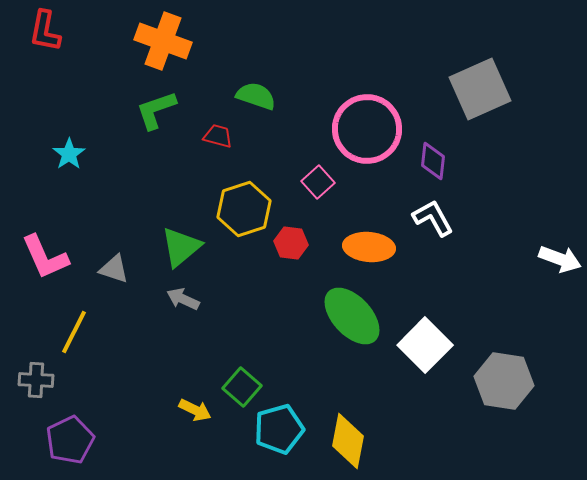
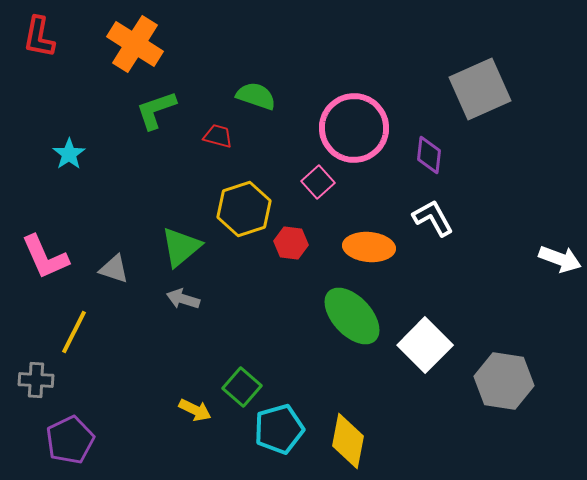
red L-shape: moved 6 px left, 6 px down
orange cross: moved 28 px left, 3 px down; rotated 12 degrees clockwise
pink circle: moved 13 px left, 1 px up
purple diamond: moved 4 px left, 6 px up
gray arrow: rotated 8 degrees counterclockwise
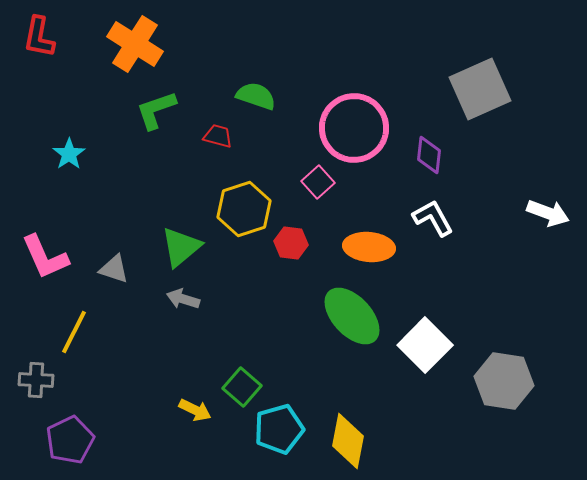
white arrow: moved 12 px left, 46 px up
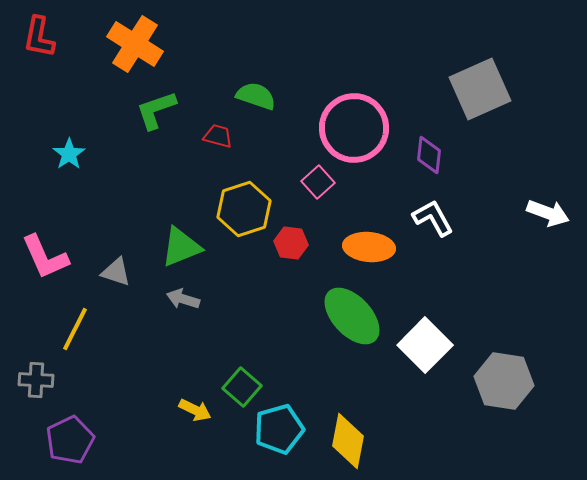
green triangle: rotated 18 degrees clockwise
gray triangle: moved 2 px right, 3 px down
yellow line: moved 1 px right, 3 px up
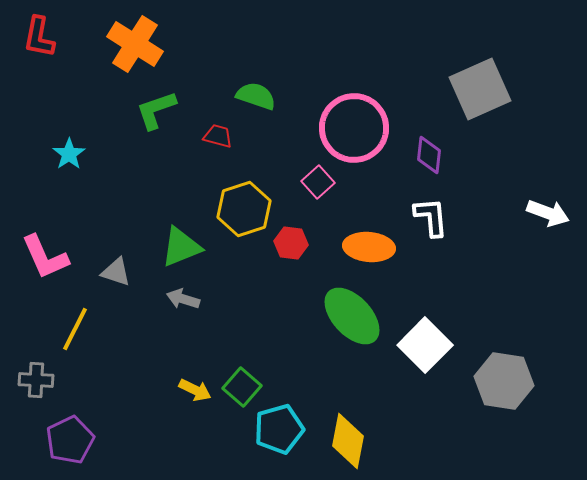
white L-shape: moved 2 px left, 1 px up; rotated 24 degrees clockwise
yellow arrow: moved 20 px up
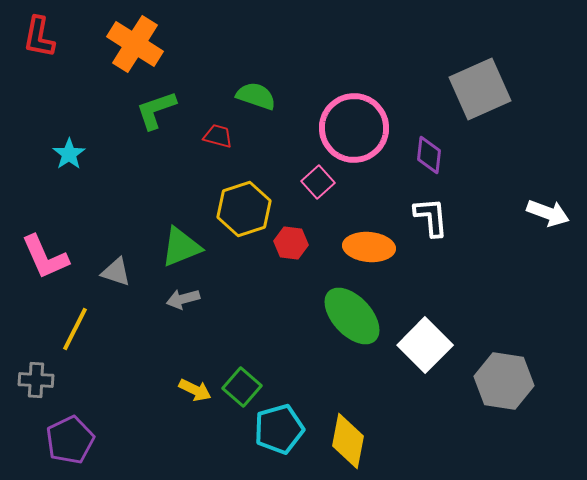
gray arrow: rotated 32 degrees counterclockwise
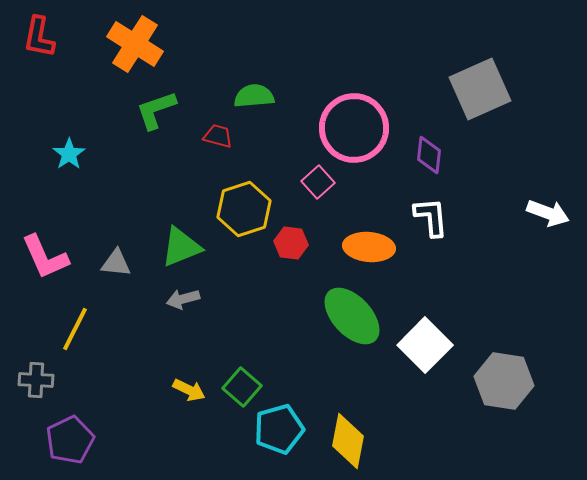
green semicircle: moved 2 px left; rotated 24 degrees counterclockwise
gray triangle: moved 9 px up; rotated 12 degrees counterclockwise
yellow arrow: moved 6 px left
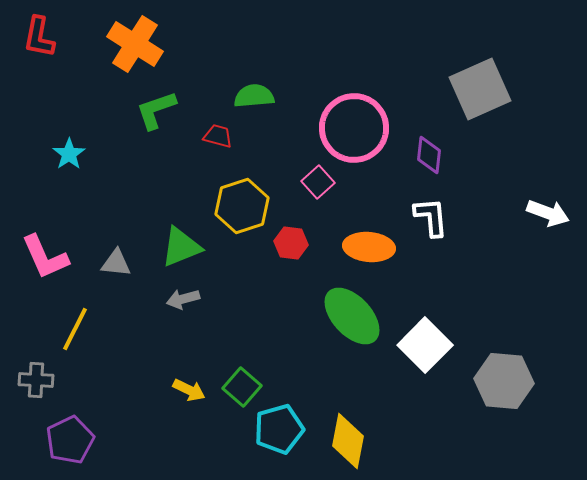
yellow hexagon: moved 2 px left, 3 px up
gray hexagon: rotated 4 degrees counterclockwise
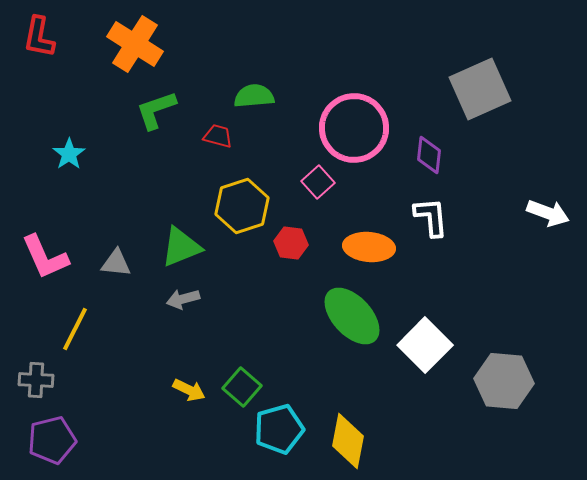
purple pentagon: moved 18 px left; rotated 12 degrees clockwise
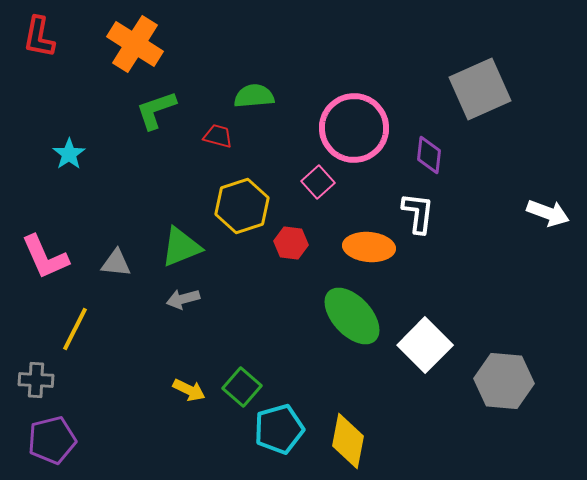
white L-shape: moved 13 px left, 4 px up; rotated 12 degrees clockwise
